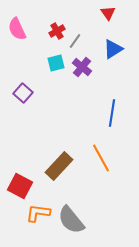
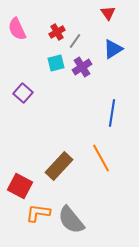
red cross: moved 1 px down
purple cross: rotated 18 degrees clockwise
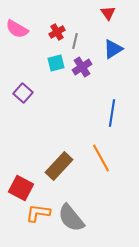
pink semicircle: rotated 35 degrees counterclockwise
gray line: rotated 21 degrees counterclockwise
red square: moved 1 px right, 2 px down
gray semicircle: moved 2 px up
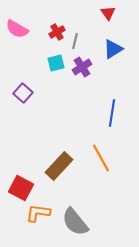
gray semicircle: moved 4 px right, 4 px down
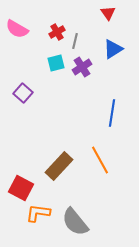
orange line: moved 1 px left, 2 px down
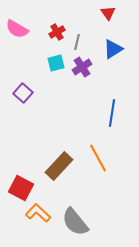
gray line: moved 2 px right, 1 px down
orange line: moved 2 px left, 2 px up
orange L-shape: rotated 35 degrees clockwise
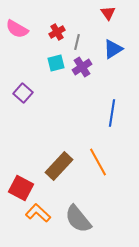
orange line: moved 4 px down
gray semicircle: moved 3 px right, 3 px up
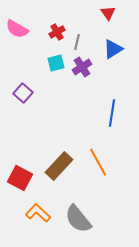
red square: moved 1 px left, 10 px up
